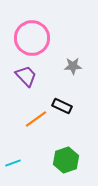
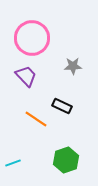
orange line: rotated 70 degrees clockwise
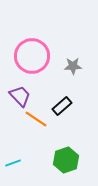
pink circle: moved 18 px down
purple trapezoid: moved 6 px left, 20 px down
black rectangle: rotated 66 degrees counterclockwise
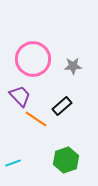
pink circle: moved 1 px right, 3 px down
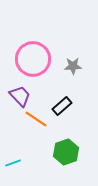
green hexagon: moved 8 px up
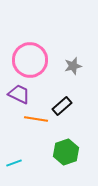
pink circle: moved 3 px left, 1 px down
gray star: rotated 12 degrees counterclockwise
purple trapezoid: moved 1 px left, 2 px up; rotated 20 degrees counterclockwise
orange line: rotated 25 degrees counterclockwise
cyan line: moved 1 px right
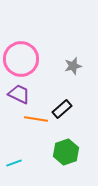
pink circle: moved 9 px left, 1 px up
black rectangle: moved 3 px down
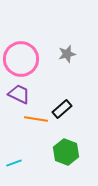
gray star: moved 6 px left, 12 px up
green hexagon: rotated 20 degrees counterclockwise
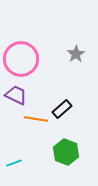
gray star: moved 9 px right; rotated 18 degrees counterclockwise
purple trapezoid: moved 3 px left, 1 px down
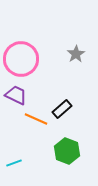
orange line: rotated 15 degrees clockwise
green hexagon: moved 1 px right, 1 px up
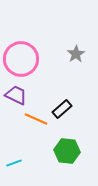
green hexagon: rotated 15 degrees counterclockwise
